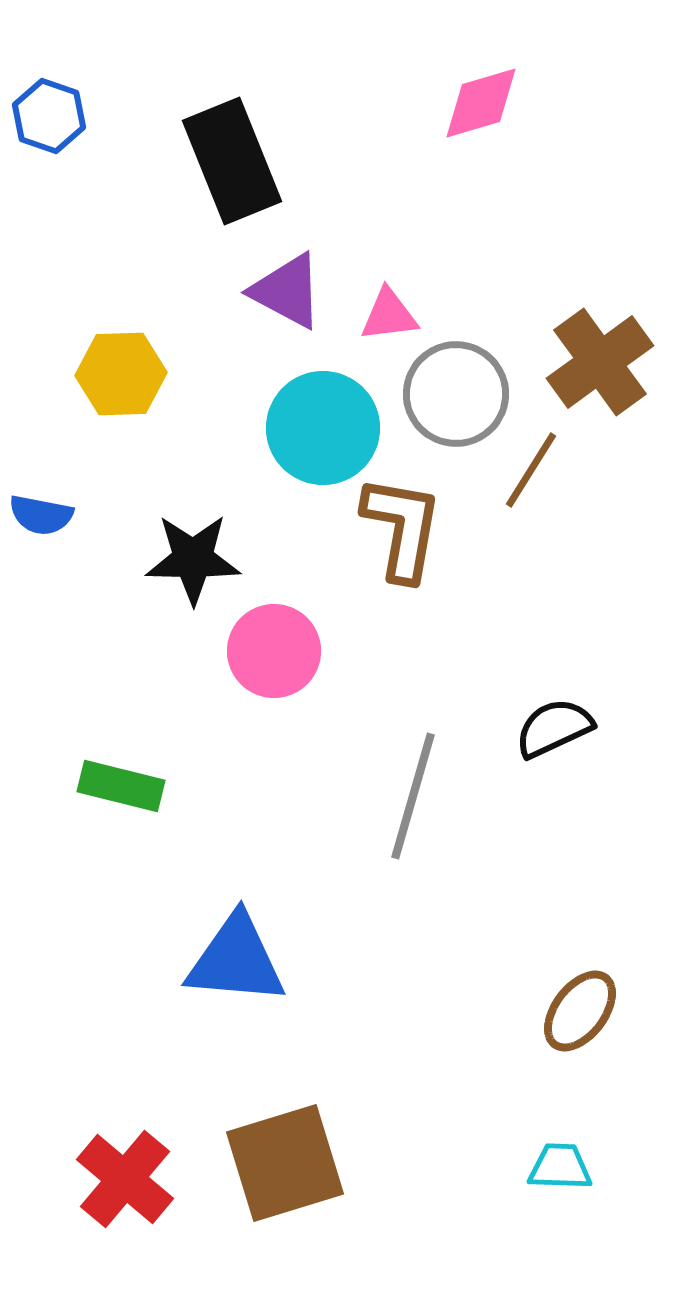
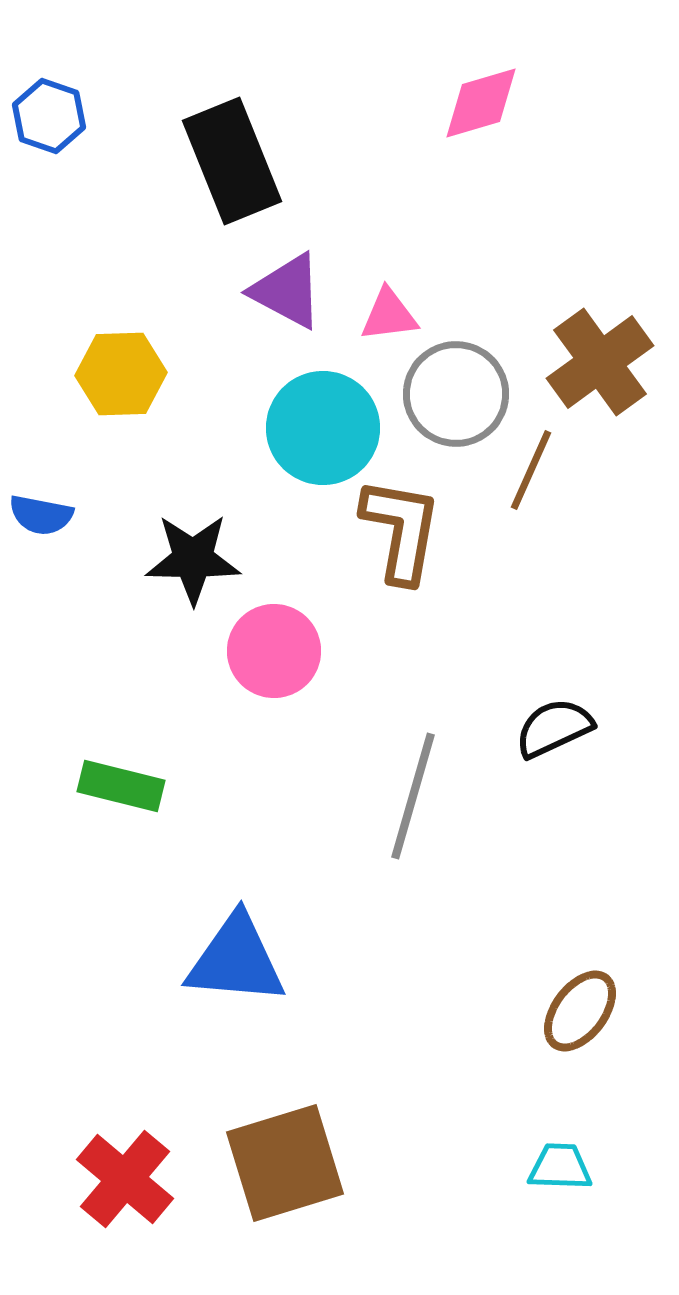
brown line: rotated 8 degrees counterclockwise
brown L-shape: moved 1 px left, 2 px down
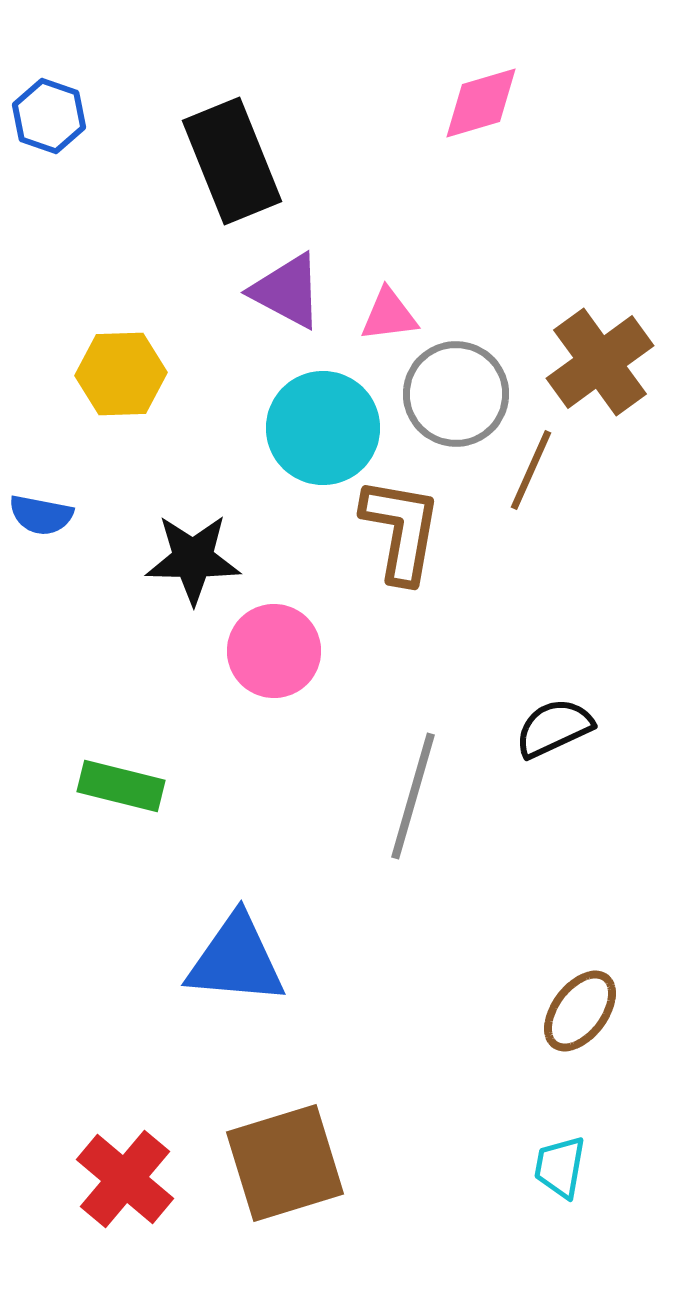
cyan trapezoid: rotated 82 degrees counterclockwise
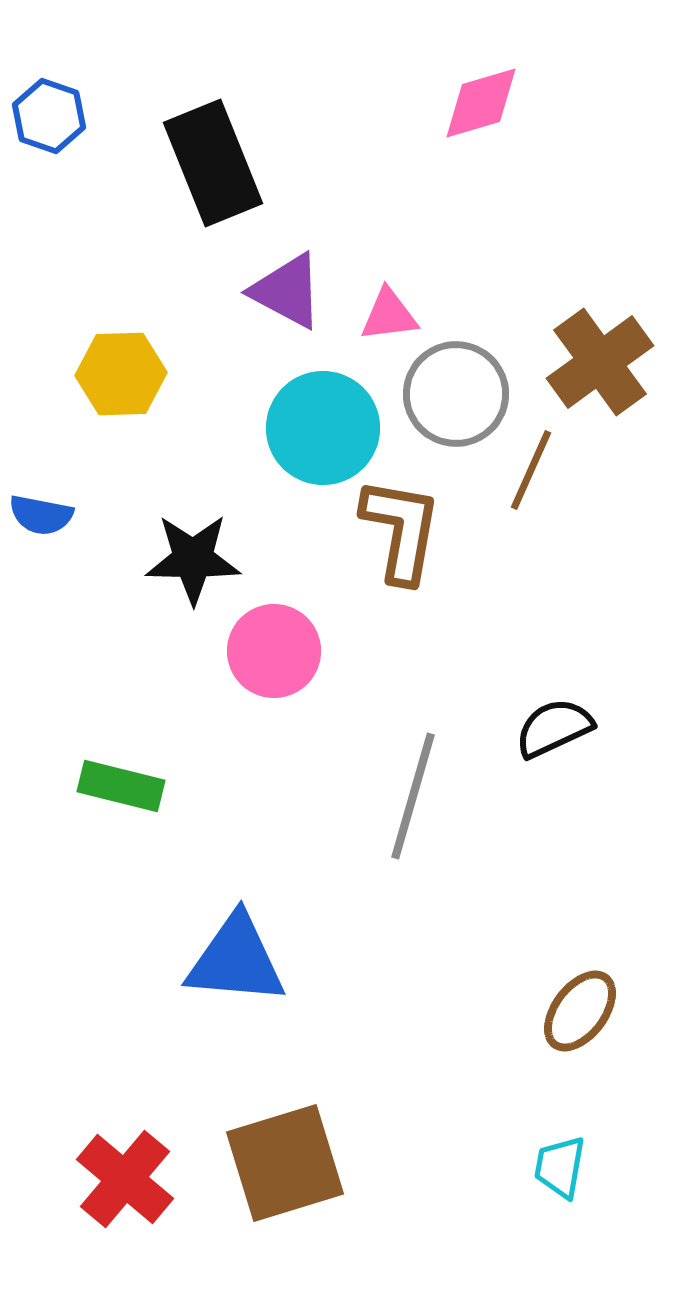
black rectangle: moved 19 px left, 2 px down
